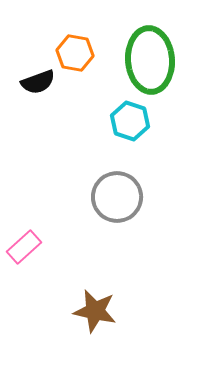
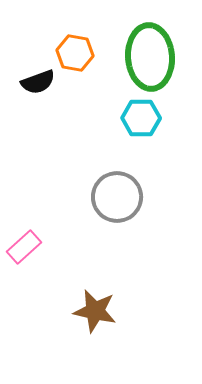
green ellipse: moved 3 px up
cyan hexagon: moved 11 px right, 3 px up; rotated 18 degrees counterclockwise
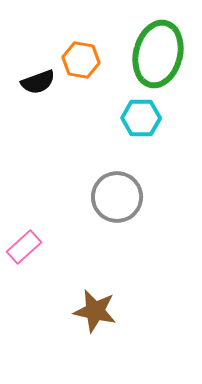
orange hexagon: moved 6 px right, 7 px down
green ellipse: moved 8 px right, 3 px up; rotated 18 degrees clockwise
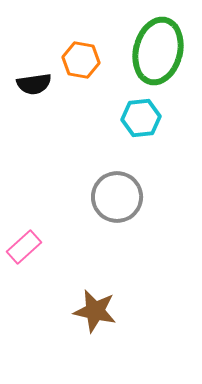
green ellipse: moved 3 px up
black semicircle: moved 4 px left, 2 px down; rotated 12 degrees clockwise
cyan hexagon: rotated 6 degrees counterclockwise
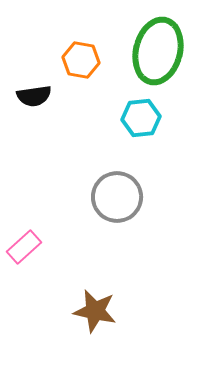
black semicircle: moved 12 px down
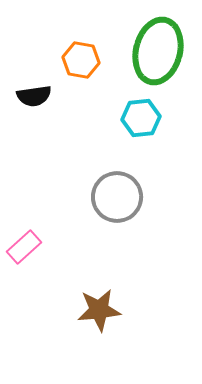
brown star: moved 4 px right, 1 px up; rotated 18 degrees counterclockwise
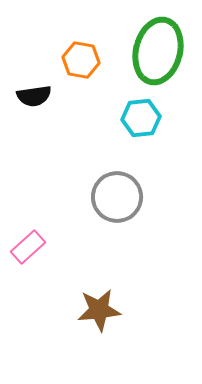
pink rectangle: moved 4 px right
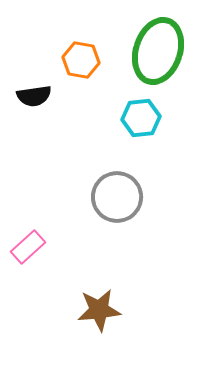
green ellipse: rotated 4 degrees clockwise
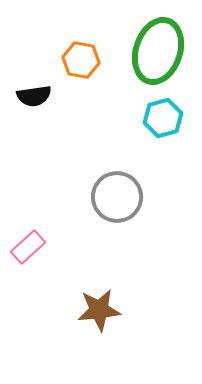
cyan hexagon: moved 22 px right; rotated 9 degrees counterclockwise
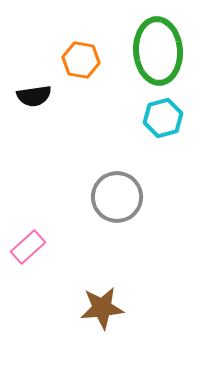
green ellipse: rotated 22 degrees counterclockwise
brown star: moved 3 px right, 2 px up
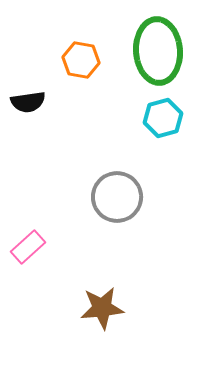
black semicircle: moved 6 px left, 6 px down
